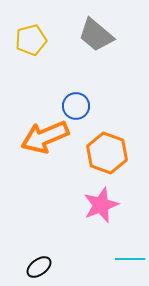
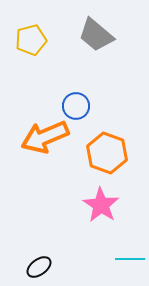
pink star: rotated 18 degrees counterclockwise
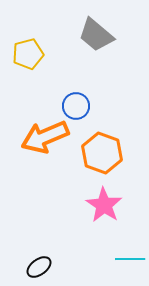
yellow pentagon: moved 3 px left, 14 px down
orange hexagon: moved 5 px left
pink star: moved 3 px right
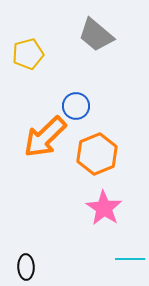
orange arrow: rotated 21 degrees counterclockwise
orange hexagon: moved 5 px left, 1 px down; rotated 18 degrees clockwise
pink star: moved 3 px down
black ellipse: moved 13 px left; rotated 55 degrees counterclockwise
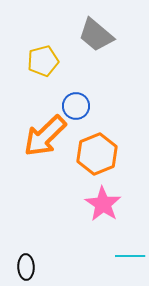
yellow pentagon: moved 15 px right, 7 px down
orange arrow: moved 1 px up
pink star: moved 1 px left, 4 px up
cyan line: moved 3 px up
